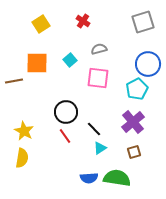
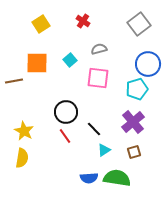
gray square: moved 4 px left, 2 px down; rotated 20 degrees counterclockwise
cyan pentagon: rotated 10 degrees clockwise
cyan triangle: moved 4 px right, 2 px down
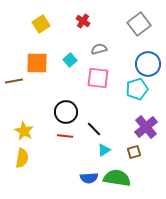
purple cross: moved 13 px right, 5 px down
red line: rotated 49 degrees counterclockwise
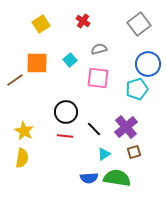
brown line: moved 1 px right, 1 px up; rotated 24 degrees counterclockwise
purple cross: moved 20 px left
cyan triangle: moved 4 px down
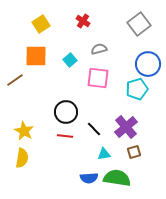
orange square: moved 1 px left, 7 px up
cyan triangle: rotated 24 degrees clockwise
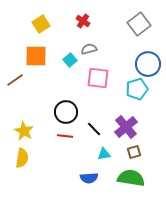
gray semicircle: moved 10 px left
green semicircle: moved 14 px right
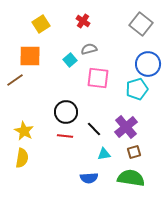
gray square: moved 2 px right; rotated 15 degrees counterclockwise
orange square: moved 6 px left
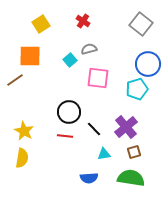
black circle: moved 3 px right
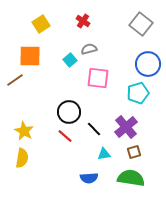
cyan pentagon: moved 1 px right, 4 px down
red line: rotated 35 degrees clockwise
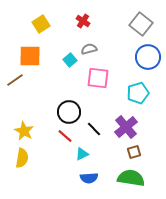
blue circle: moved 7 px up
cyan triangle: moved 22 px left; rotated 16 degrees counterclockwise
